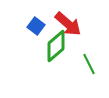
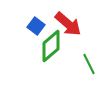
green diamond: moved 5 px left
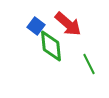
green diamond: rotated 56 degrees counterclockwise
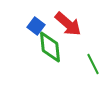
green diamond: moved 1 px left, 1 px down
green line: moved 4 px right
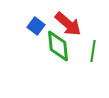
green diamond: moved 8 px right, 1 px up
green line: moved 13 px up; rotated 35 degrees clockwise
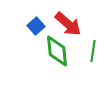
blue square: rotated 12 degrees clockwise
green diamond: moved 1 px left, 5 px down
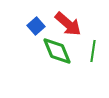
green diamond: rotated 16 degrees counterclockwise
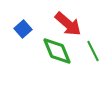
blue square: moved 13 px left, 3 px down
green line: rotated 35 degrees counterclockwise
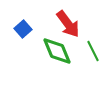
red arrow: rotated 12 degrees clockwise
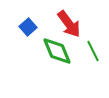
red arrow: moved 1 px right
blue square: moved 5 px right, 2 px up
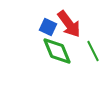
blue square: moved 20 px right; rotated 24 degrees counterclockwise
